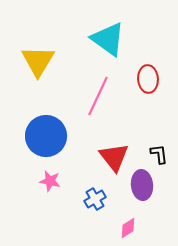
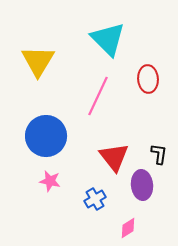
cyan triangle: rotated 9 degrees clockwise
black L-shape: rotated 15 degrees clockwise
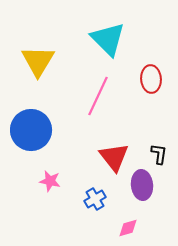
red ellipse: moved 3 px right
blue circle: moved 15 px left, 6 px up
pink diamond: rotated 15 degrees clockwise
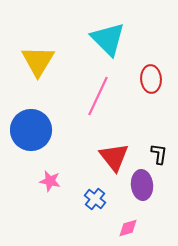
blue cross: rotated 20 degrees counterclockwise
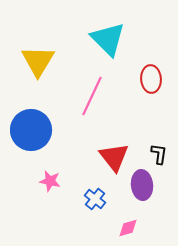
pink line: moved 6 px left
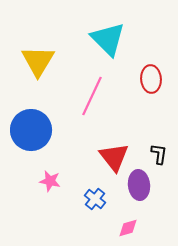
purple ellipse: moved 3 px left
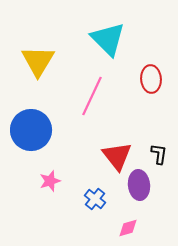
red triangle: moved 3 px right, 1 px up
pink star: rotated 30 degrees counterclockwise
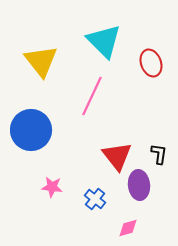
cyan triangle: moved 4 px left, 2 px down
yellow triangle: moved 3 px right; rotated 9 degrees counterclockwise
red ellipse: moved 16 px up; rotated 16 degrees counterclockwise
pink star: moved 2 px right, 6 px down; rotated 25 degrees clockwise
